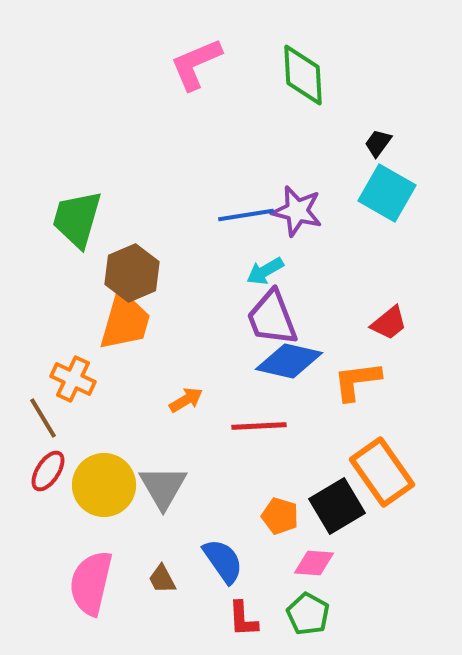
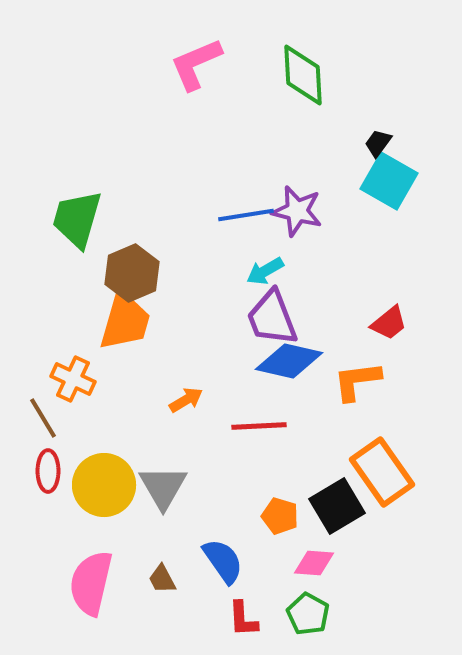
cyan square: moved 2 px right, 12 px up
red ellipse: rotated 33 degrees counterclockwise
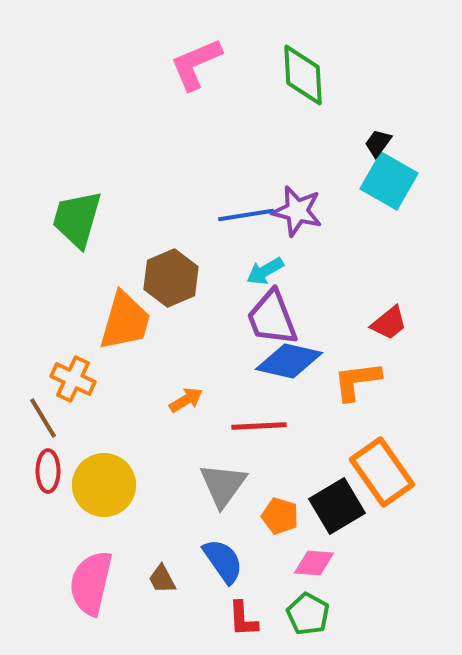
brown hexagon: moved 39 px right, 5 px down
gray triangle: moved 60 px right, 2 px up; rotated 6 degrees clockwise
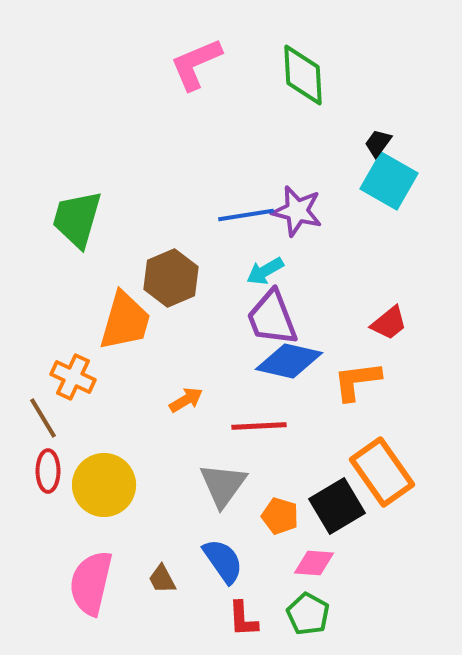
orange cross: moved 2 px up
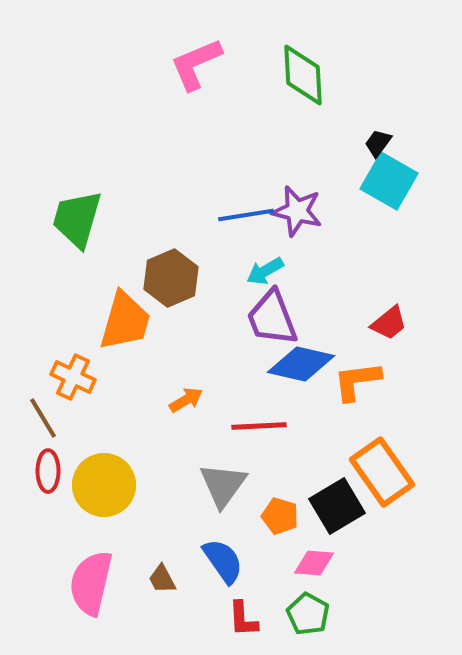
blue diamond: moved 12 px right, 3 px down
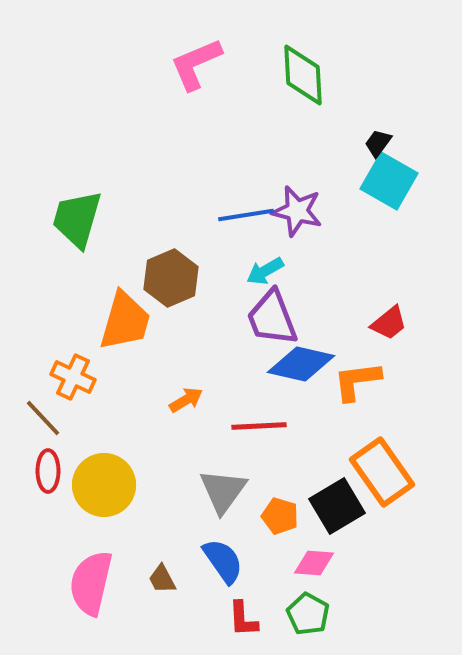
brown line: rotated 12 degrees counterclockwise
gray triangle: moved 6 px down
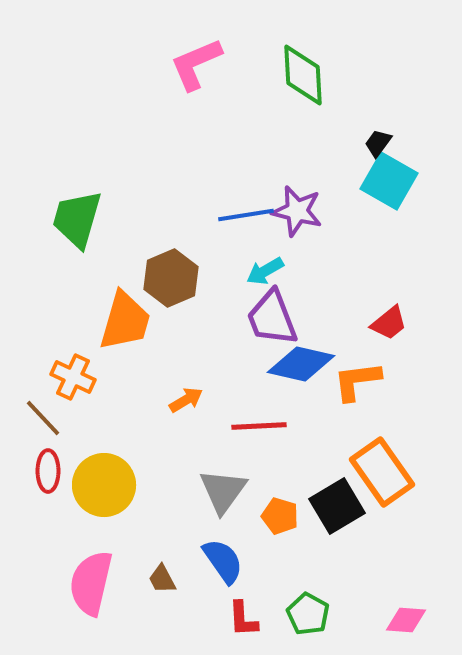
pink diamond: moved 92 px right, 57 px down
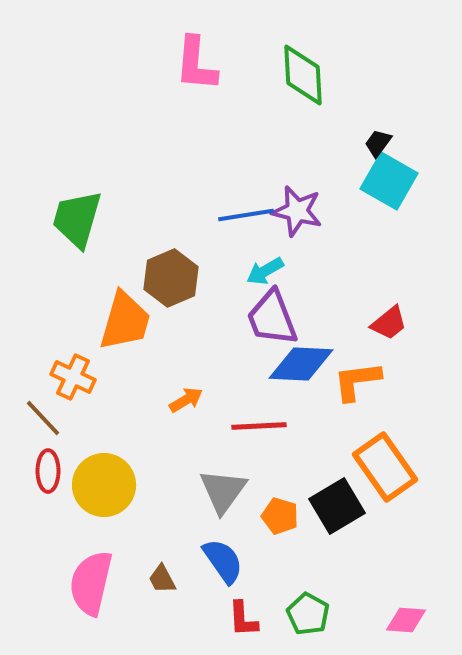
pink L-shape: rotated 62 degrees counterclockwise
blue diamond: rotated 10 degrees counterclockwise
orange rectangle: moved 3 px right, 5 px up
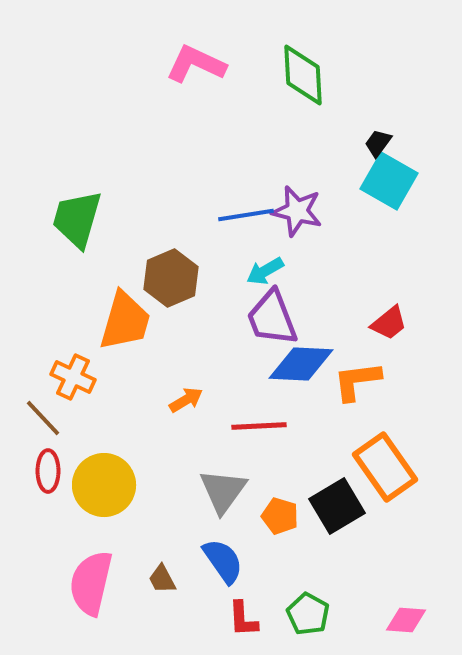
pink L-shape: rotated 110 degrees clockwise
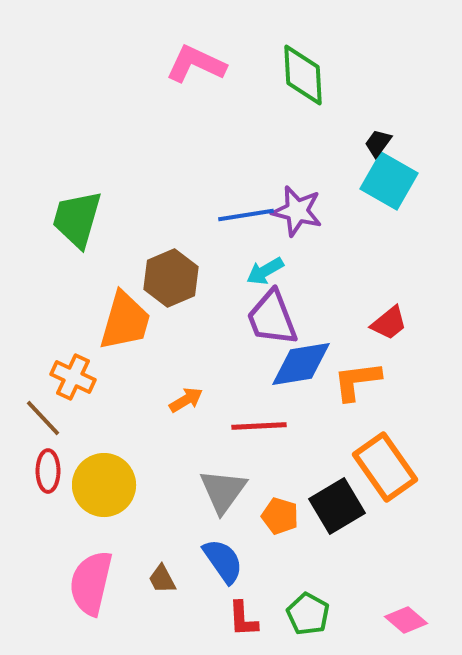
blue diamond: rotated 12 degrees counterclockwise
pink diamond: rotated 36 degrees clockwise
